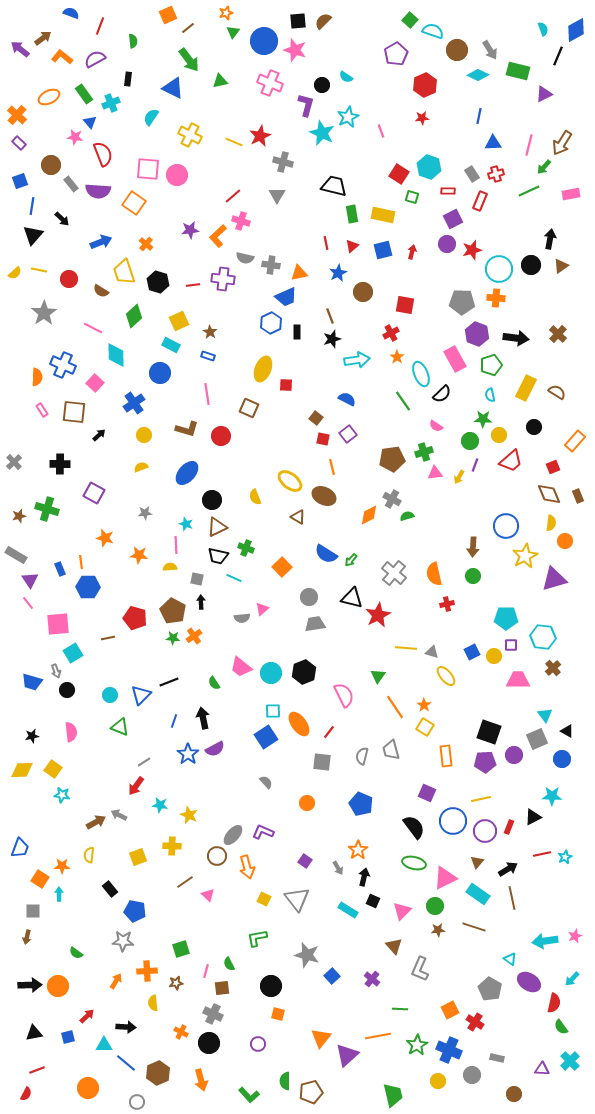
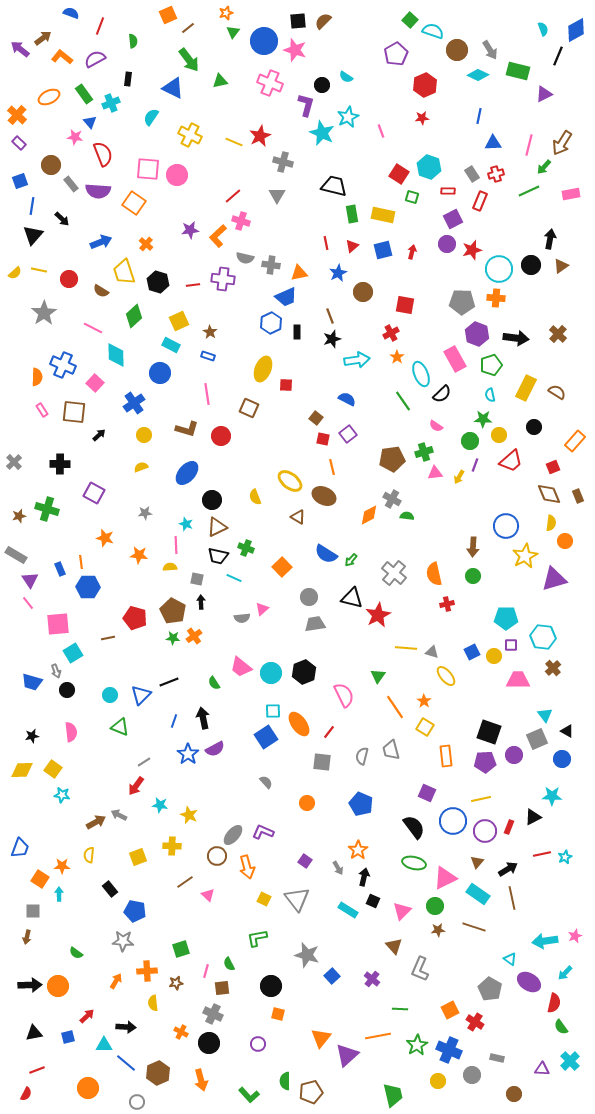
green semicircle at (407, 516): rotated 24 degrees clockwise
orange star at (424, 705): moved 4 px up
cyan arrow at (572, 979): moved 7 px left, 6 px up
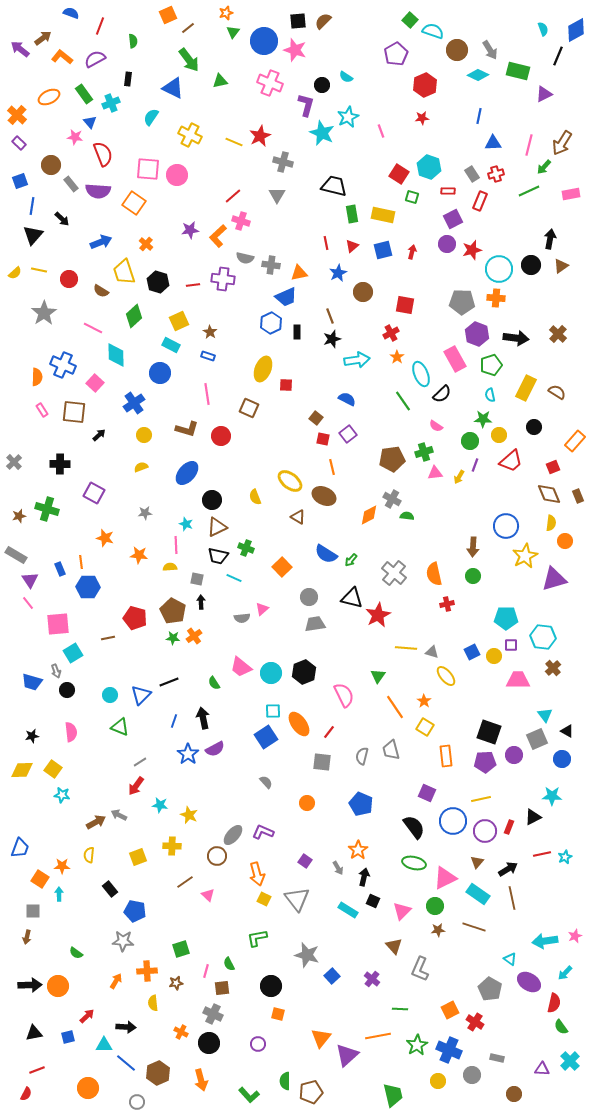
gray line at (144, 762): moved 4 px left
orange arrow at (247, 867): moved 10 px right, 7 px down
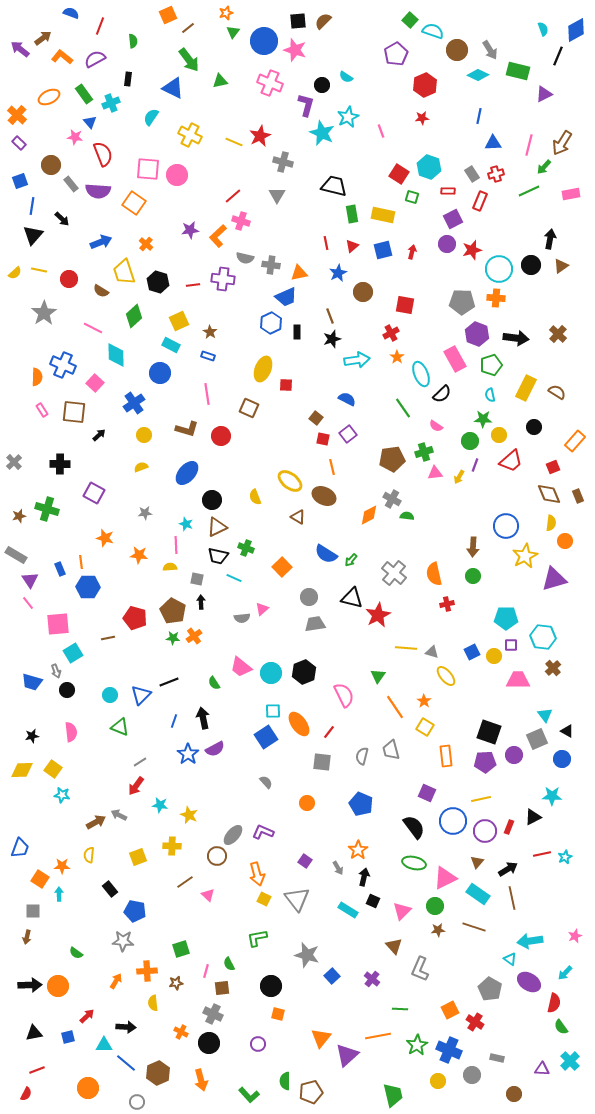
green line at (403, 401): moved 7 px down
cyan arrow at (545, 941): moved 15 px left
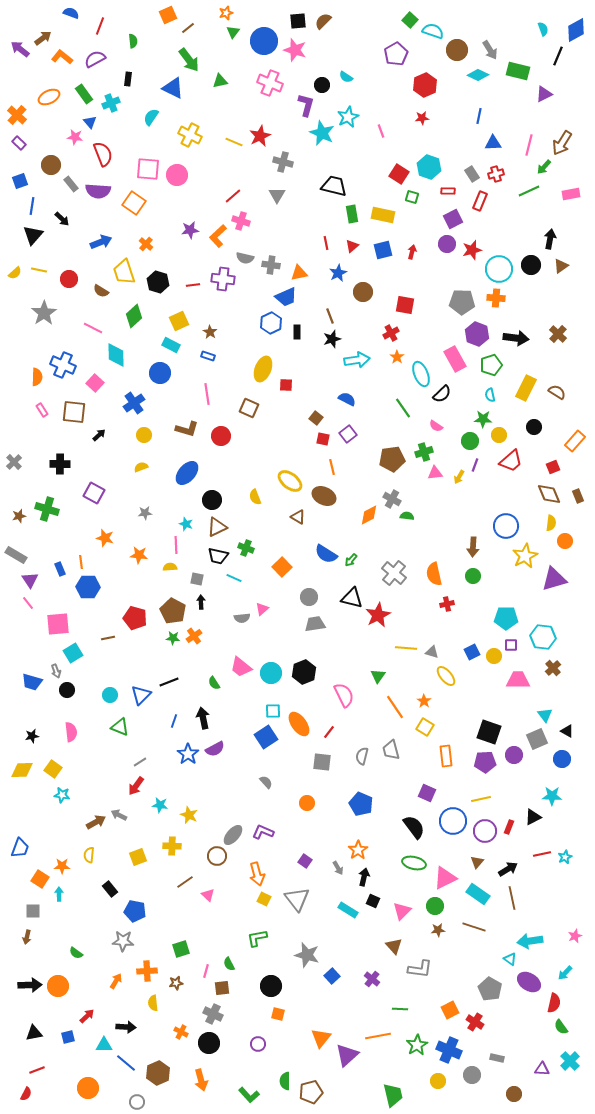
gray L-shape at (420, 969): rotated 105 degrees counterclockwise
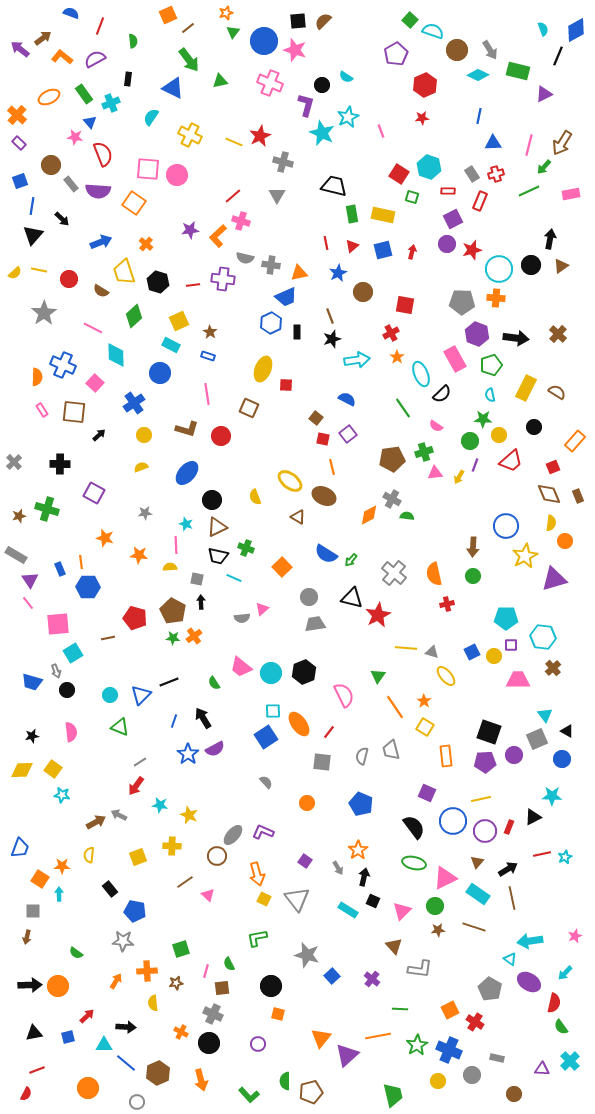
black arrow at (203, 718): rotated 20 degrees counterclockwise
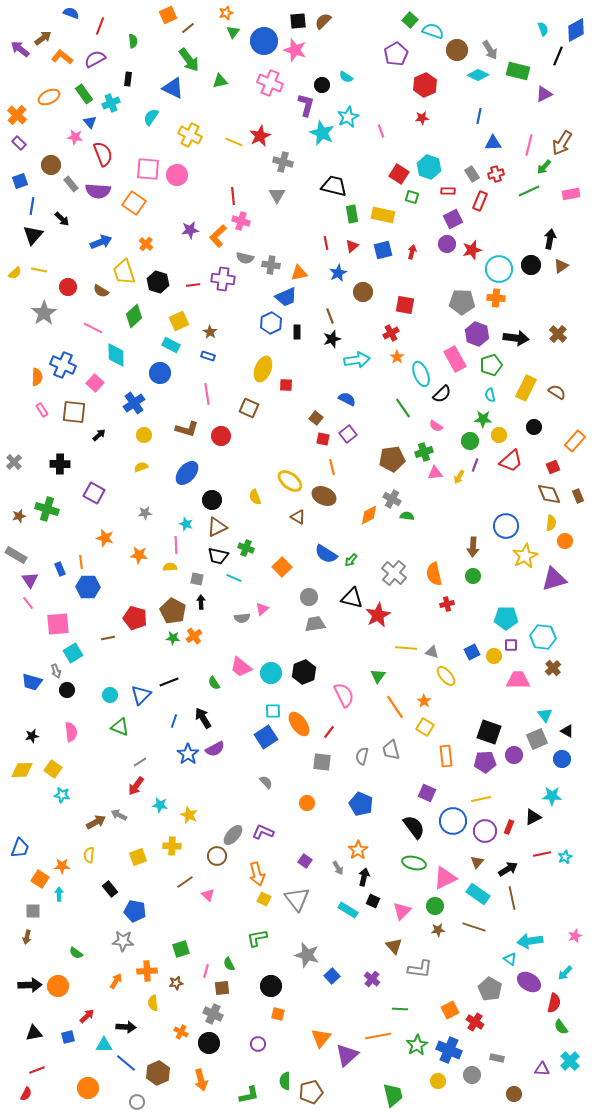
red line at (233, 196): rotated 54 degrees counterclockwise
red circle at (69, 279): moved 1 px left, 8 px down
green L-shape at (249, 1095): rotated 60 degrees counterclockwise
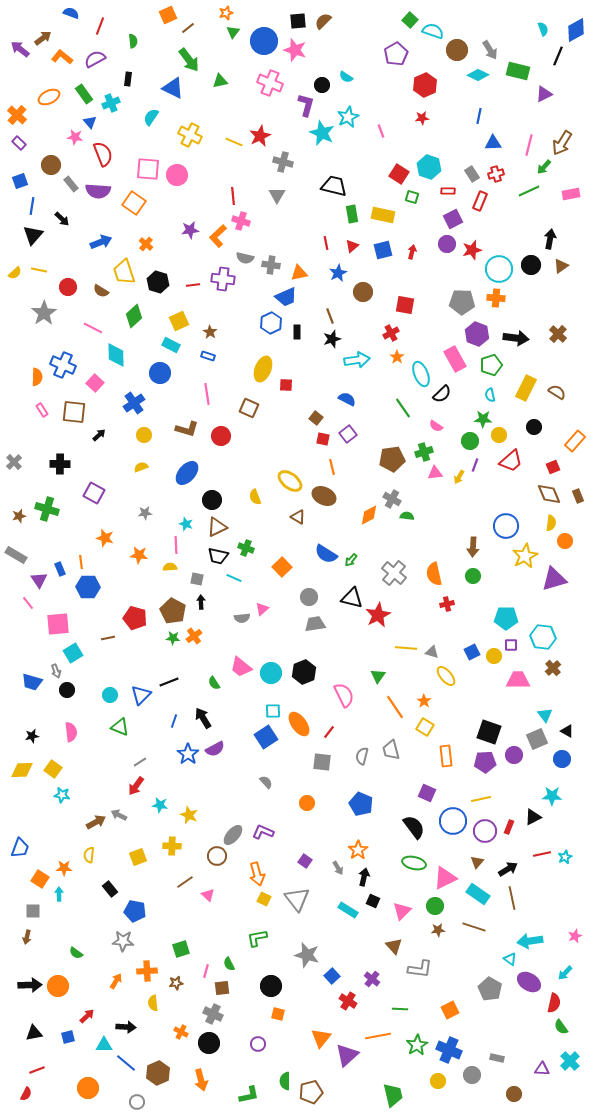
purple triangle at (30, 580): moved 9 px right
orange star at (62, 866): moved 2 px right, 2 px down
red cross at (475, 1022): moved 127 px left, 21 px up
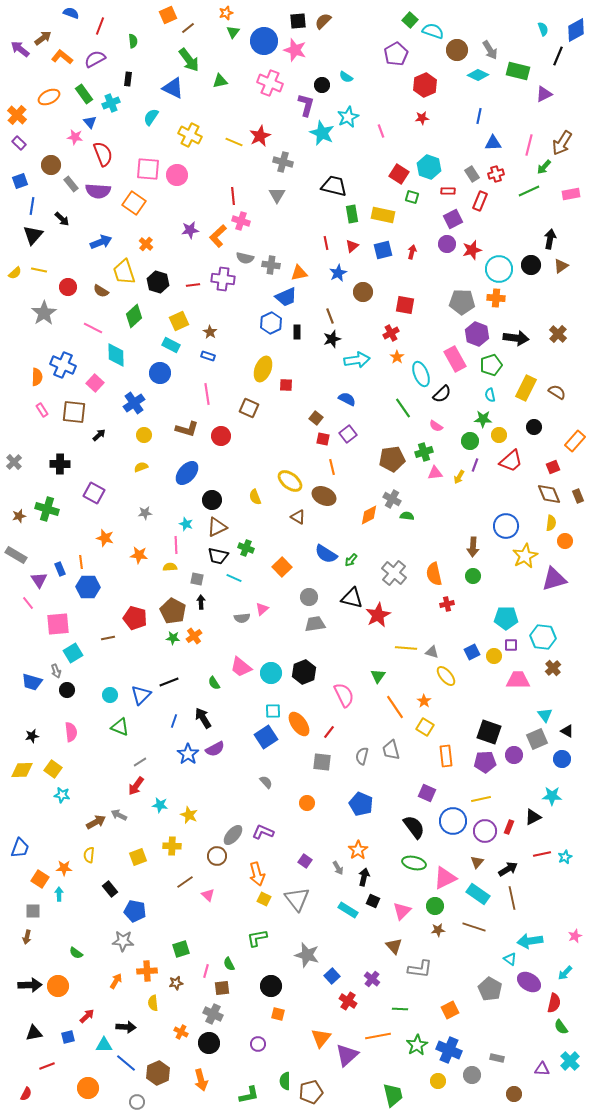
red line at (37, 1070): moved 10 px right, 4 px up
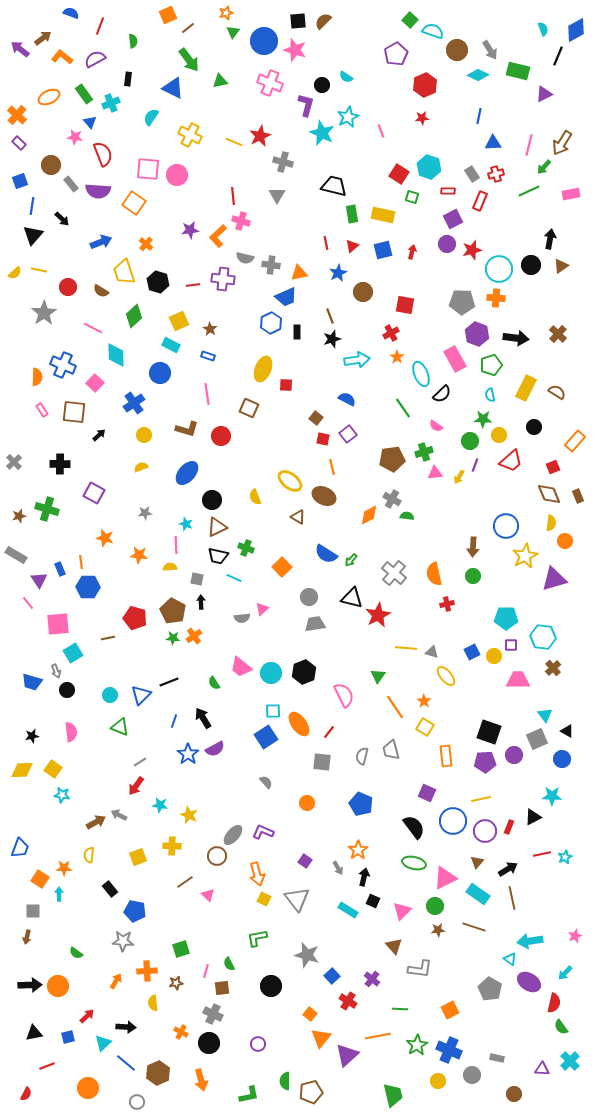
brown star at (210, 332): moved 3 px up
orange square at (278, 1014): moved 32 px right; rotated 24 degrees clockwise
cyan triangle at (104, 1045): moved 1 px left, 2 px up; rotated 42 degrees counterclockwise
